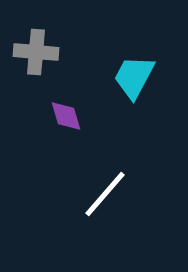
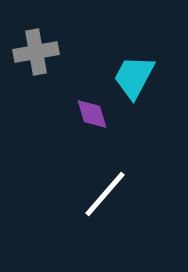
gray cross: rotated 15 degrees counterclockwise
purple diamond: moved 26 px right, 2 px up
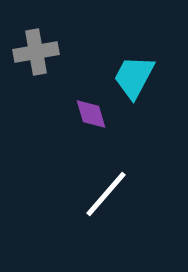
purple diamond: moved 1 px left
white line: moved 1 px right
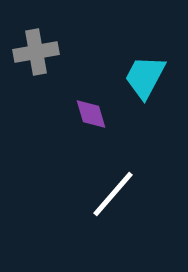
cyan trapezoid: moved 11 px right
white line: moved 7 px right
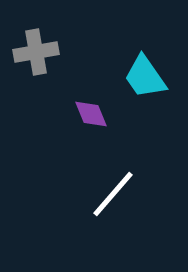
cyan trapezoid: rotated 63 degrees counterclockwise
purple diamond: rotated 6 degrees counterclockwise
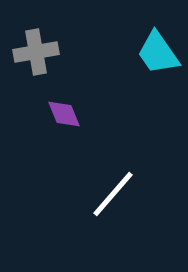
cyan trapezoid: moved 13 px right, 24 px up
purple diamond: moved 27 px left
